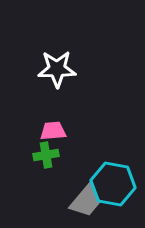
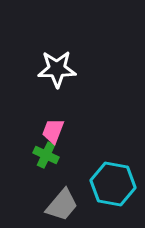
pink trapezoid: rotated 64 degrees counterclockwise
green cross: rotated 35 degrees clockwise
gray trapezoid: moved 24 px left, 4 px down
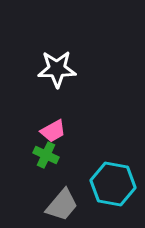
pink trapezoid: rotated 140 degrees counterclockwise
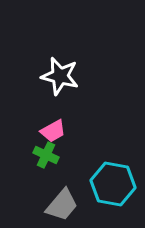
white star: moved 3 px right, 7 px down; rotated 15 degrees clockwise
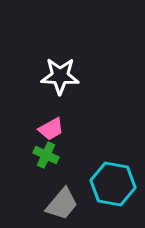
white star: rotated 12 degrees counterclockwise
pink trapezoid: moved 2 px left, 2 px up
gray trapezoid: moved 1 px up
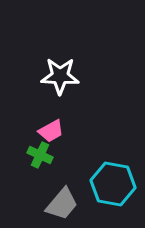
pink trapezoid: moved 2 px down
green cross: moved 6 px left
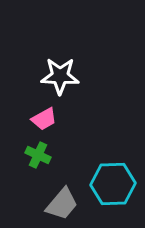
pink trapezoid: moved 7 px left, 12 px up
green cross: moved 2 px left
cyan hexagon: rotated 12 degrees counterclockwise
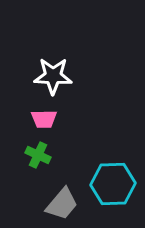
white star: moved 7 px left
pink trapezoid: rotated 28 degrees clockwise
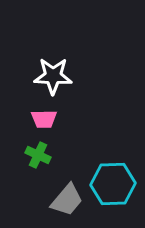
gray trapezoid: moved 5 px right, 4 px up
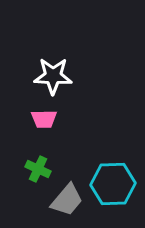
green cross: moved 14 px down
